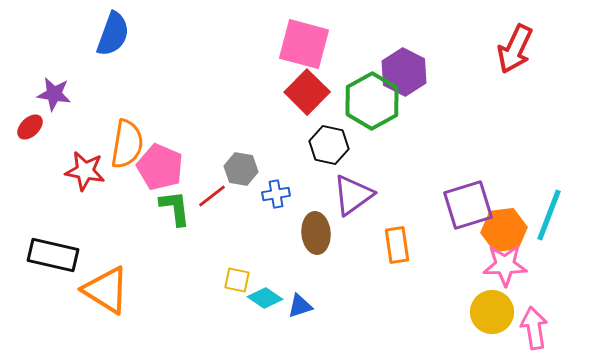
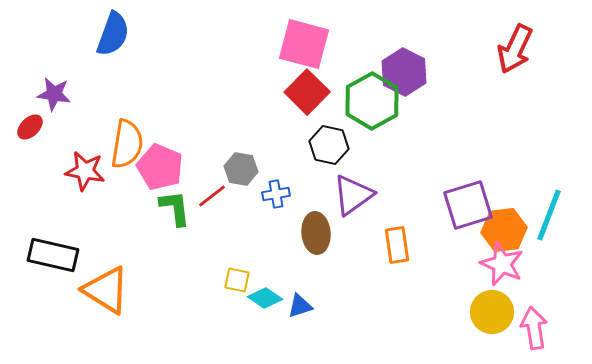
pink star: moved 3 px left, 1 px up; rotated 24 degrees clockwise
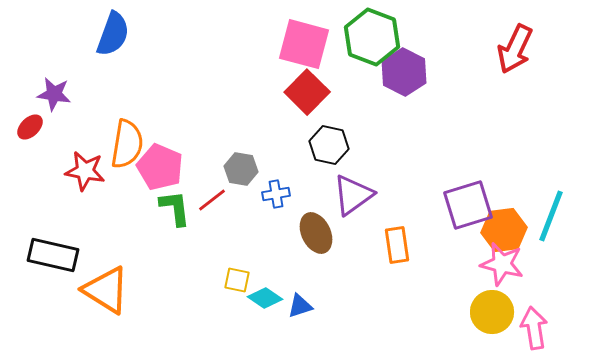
green hexagon: moved 64 px up; rotated 10 degrees counterclockwise
red line: moved 4 px down
cyan line: moved 2 px right, 1 px down
brown ellipse: rotated 21 degrees counterclockwise
pink star: rotated 9 degrees counterclockwise
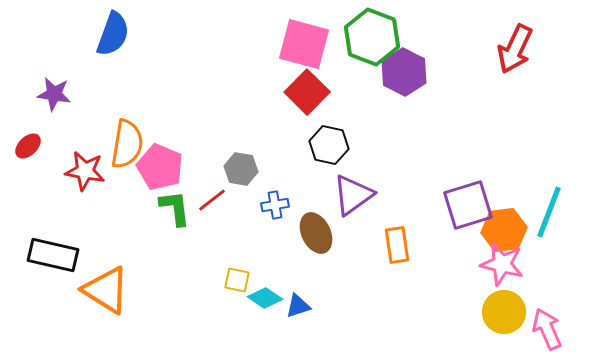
red ellipse: moved 2 px left, 19 px down
blue cross: moved 1 px left, 11 px down
cyan line: moved 2 px left, 4 px up
blue triangle: moved 2 px left
yellow circle: moved 12 px right
pink arrow: moved 13 px right, 1 px down; rotated 15 degrees counterclockwise
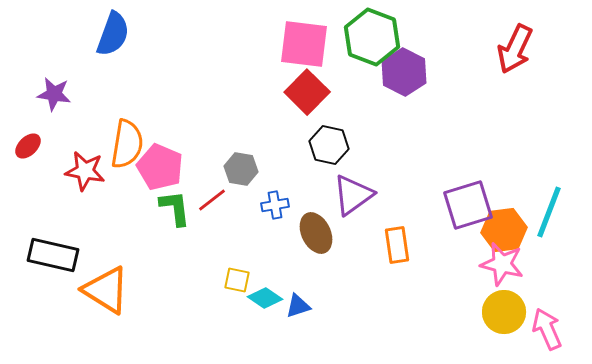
pink square: rotated 8 degrees counterclockwise
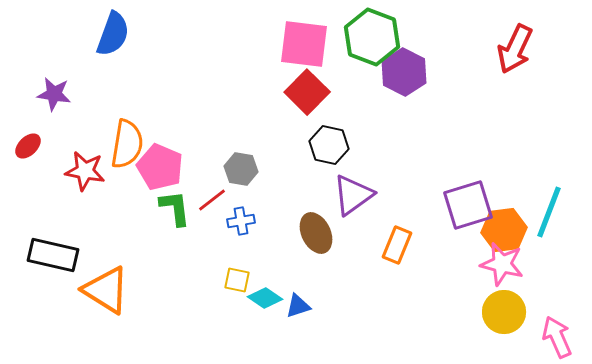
blue cross: moved 34 px left, 16 px down
orange rectangle: rotated 30 degrees clockwise
pink arrow: moved 10 px right, 8 px down
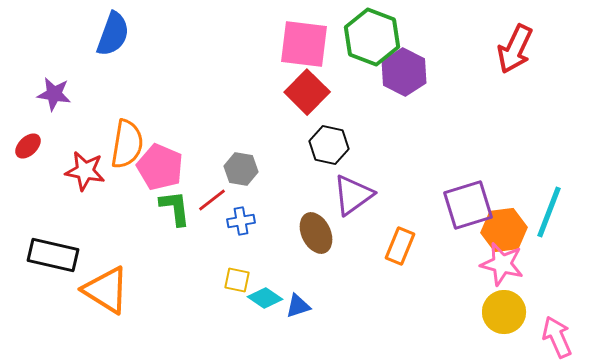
orange rectangle: moved 3 px right, 1 px down
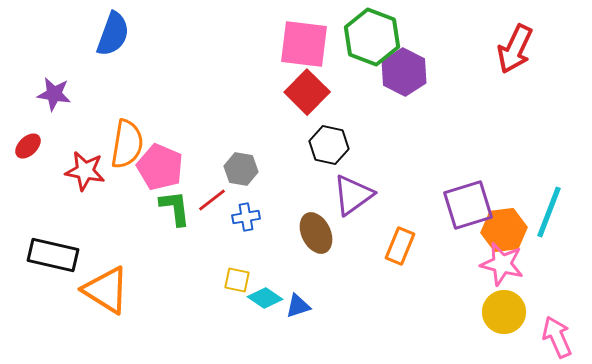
blue cross: moved 5 px right, 4 px up
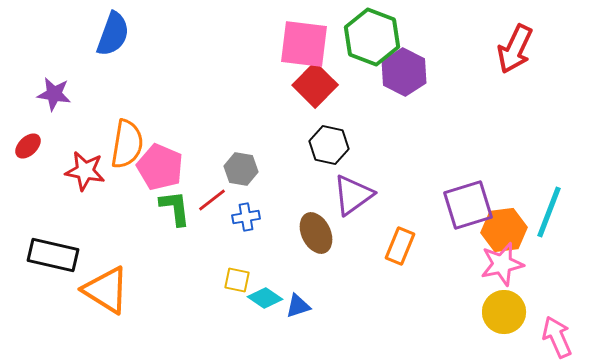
red square: moved 8 px right, 7 px up
pink star: rotated 27 degrees counterclockwise
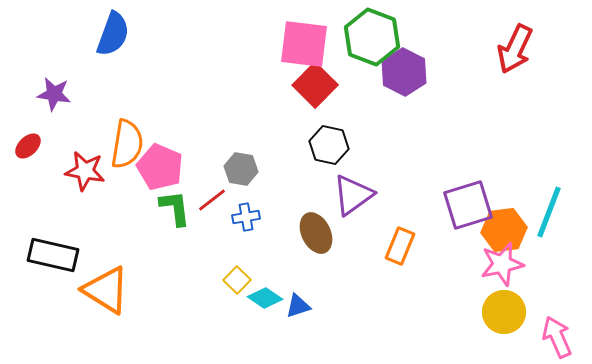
yellow square: rotated 32 degrees clockwise
